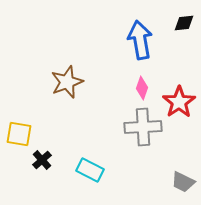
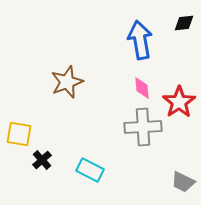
pink diamond: rotated 25 degrees counterclockwise
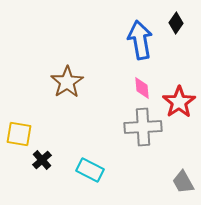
black diamond: moved 8 px left; rotated 50 degrees counterclockwise
brown star: rotated 12 degrees counterclockwise
gray trapezoid: rotated 35 degrees clockwise
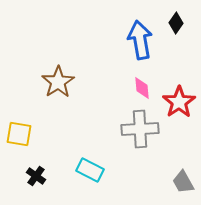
brown star: moved 9 px left
gray cross: moved 3 px left, 2 px down
black cross: moved 6 px left, 16 px down; rotated 12 degrees counterclockwise
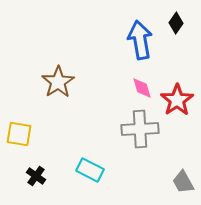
pink diamond: rotated 10 degrees counterclockwise
red star: moved 2 px left, 2 px up
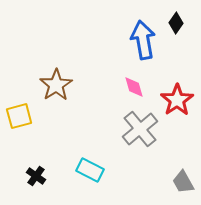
blue arrow: moved 3 px right
brown star: moved 2 px left, 3 px down
pink diamond: moved 8 px left, 1 px up
gray cross: rotated 36 degrees counterclockwise
yellow square: moved 18 px up; rotated 24 degrees counterclockwise
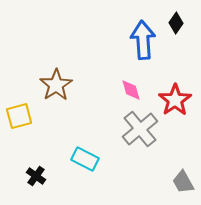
blue arrow: rotated 6 degrees clockwise
pink diamond: moved 3 px left, 3 px down
red star: moved 2 px left
cyan rectangle: moved 5 px left, 11 px up
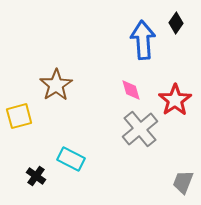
cyan rectangle: moved 14 px left
gray trapezoid: rotated 50 degrees clockwise
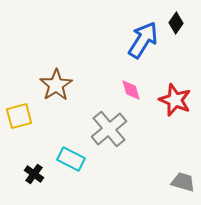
blue arrow: rotated 36 degrees clockwise
red star: rotated 16 degrees counterclockwise
gray cross: moved 31 px left
black cross: moved 2 px left, 2 px up
gray trapezoid: rotated 85 degrees clockwise
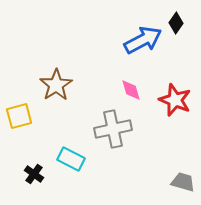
blue arrow: rotated 30 degrees clockwise
gray cross: moved 4 px right; rotated 27 degrees clockwise
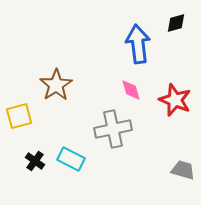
black diamond: rotated 40 degrees clockwise
blue arrow: moved 5 px left, 4 px down; rotated 69 degrees counterclockwise
black cross: moved 1 px right, 13 px up
gray trapezoid: moved 12 px up
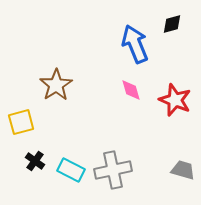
black diamond: moved 4 px left, 1 px down
blue arrow: moved 3 px left; rotated 15 degrees counterclockwise
yellow square: moved 2 px right, 6 px down
gray cross: moved 41 px down
cyan rectangle: moved 11 px down
